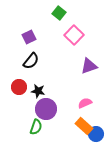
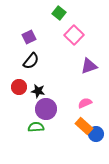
green semicircle: rotated 112 degrees counterclockwise
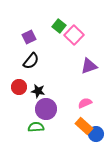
green square: moved 13 px down
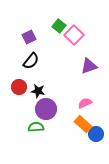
orange rectangle: moved 1 px left, 2 px up
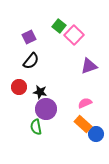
black star: moved 2 px right, 1 px down
green semicircle: rotated 98 degrees counterclockwise
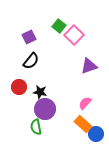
pink semicircle: rotated 24 degrees counterclockwise
purple circle: moved 1 px left
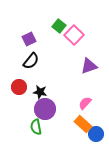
purple square: moved 2 px down
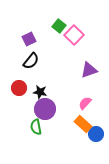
purple triangle: moved 4 px down
red circle: moved 1 px down
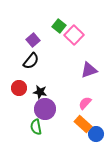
purple square: moved 4 px right, 1 px down; rotated 16 degrees counterclockwise
